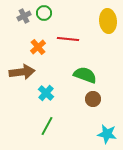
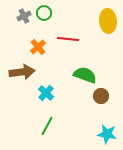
brown circle: moved 8 px right, 3 px up
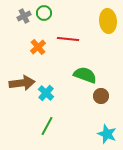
brown arrow: moved 11 px down
cyan star: rotated 12 degrees clockwise
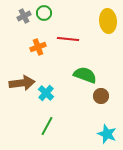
orange cross: rotated 21 degrees clockwise
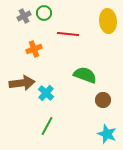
red line: moved 5 px up
orange cross: moved 4 px left, 2 px down
brown circle: moved 2 px right, 4 px down
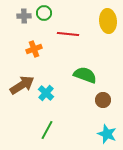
gray cross: rotated 24 degrees clockwise
brown arrow: moved 2 px down; rotated 25 degrees counterclockwise
green line: moved 4 px down
